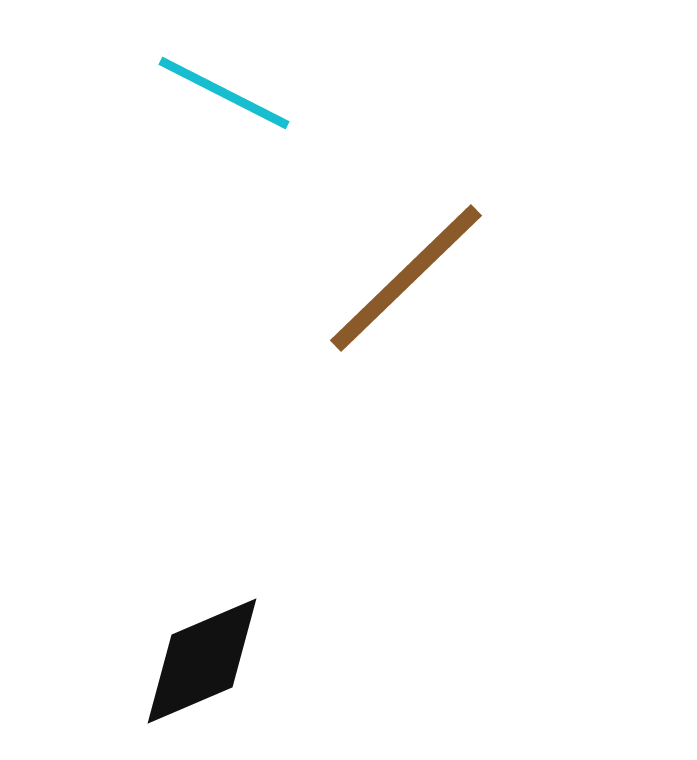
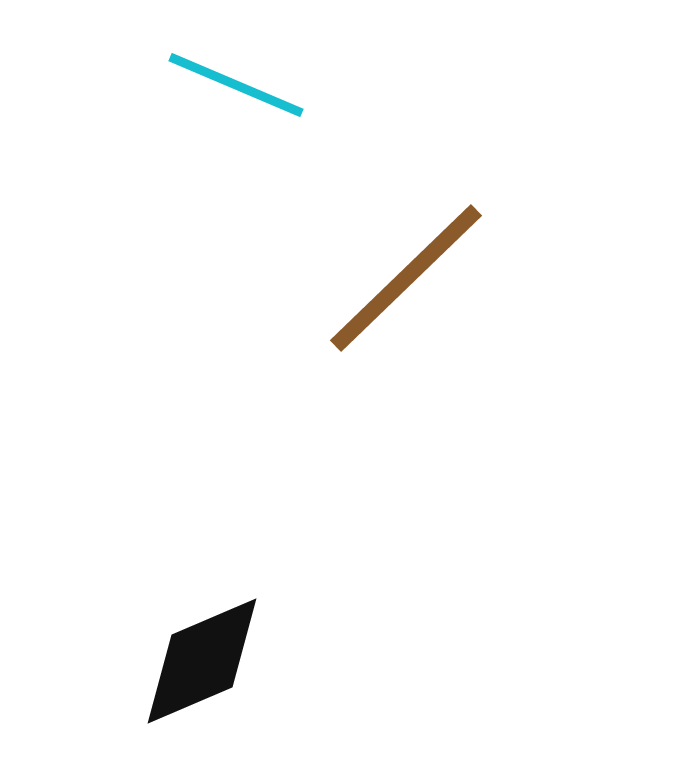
cyan line: moved 12 px right, 8 px up; rotated 4 degrees counterclockwise
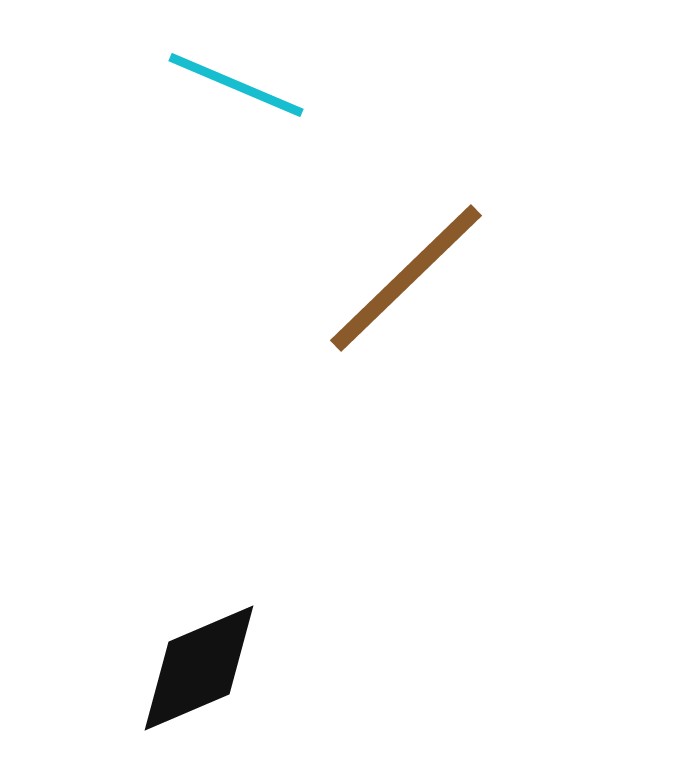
black diamond: moved 3 px left, 7 px down
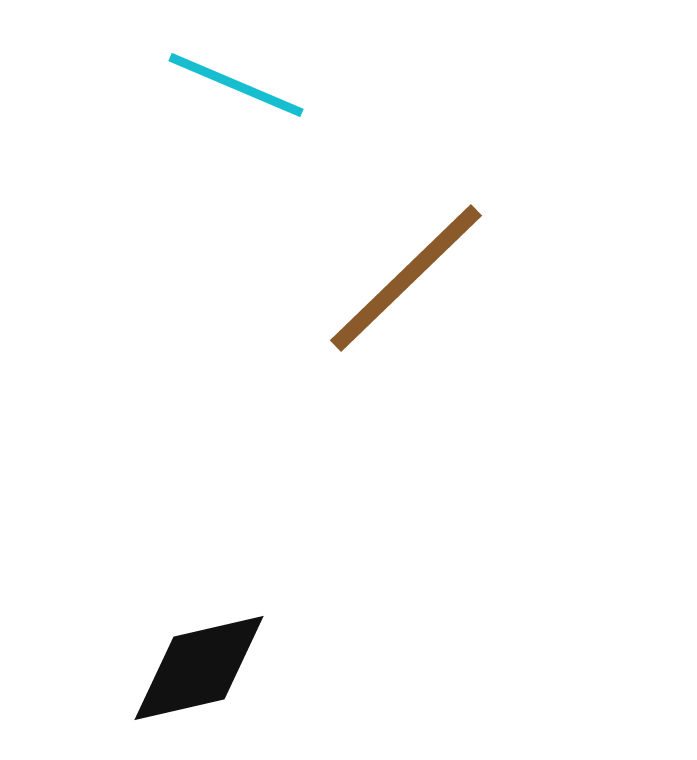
black diamond: rotated 10 degrees clockwise
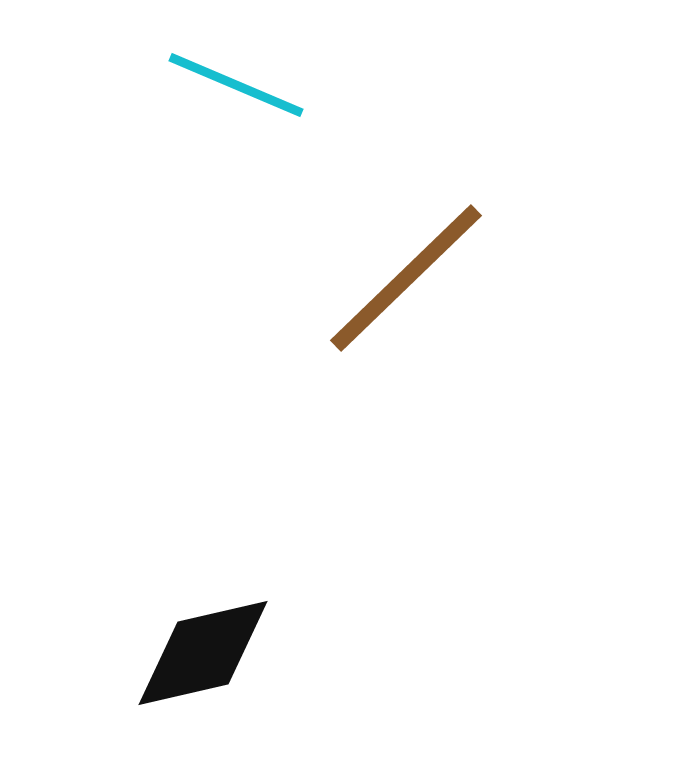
black diamond: moved 4 px right, 15 px up
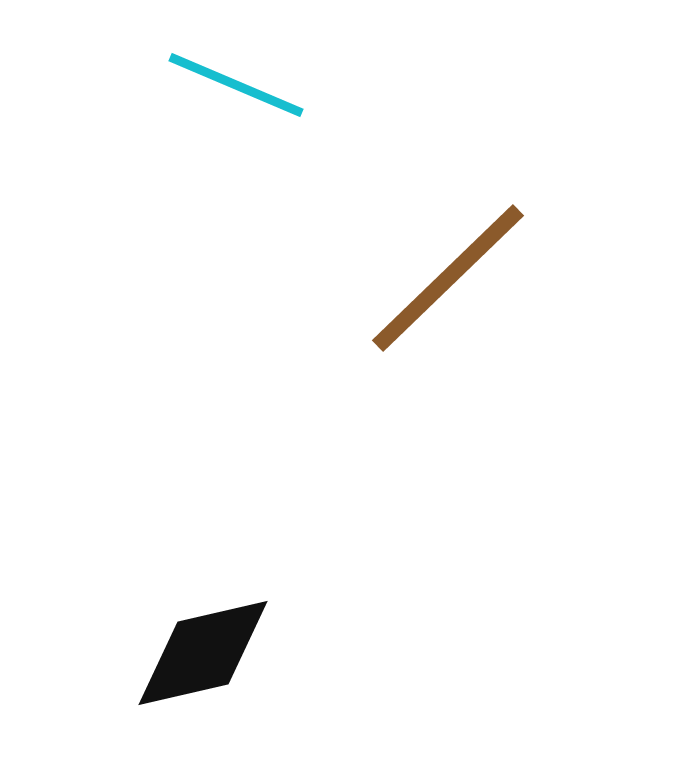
brown line: moved 42 px right
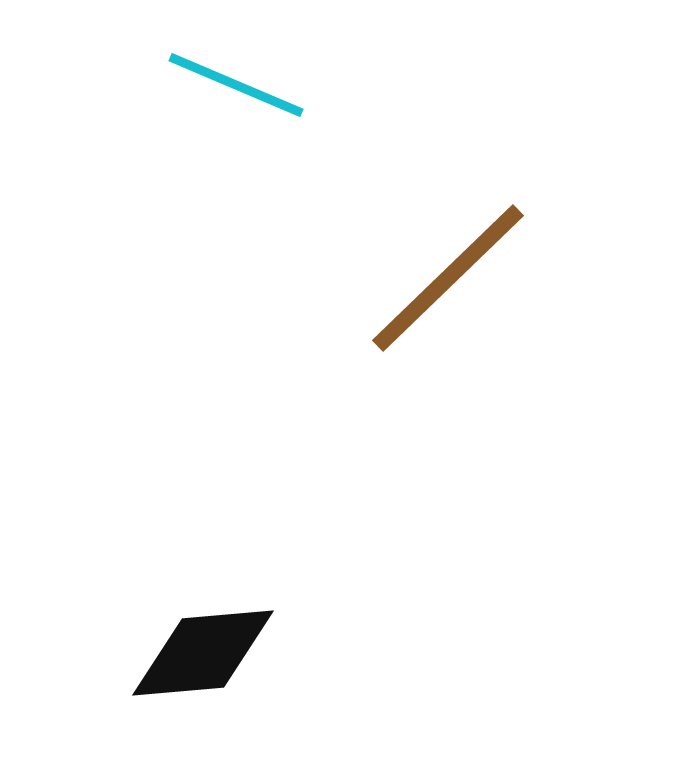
black diamond: rotated 8 degrees clockwise
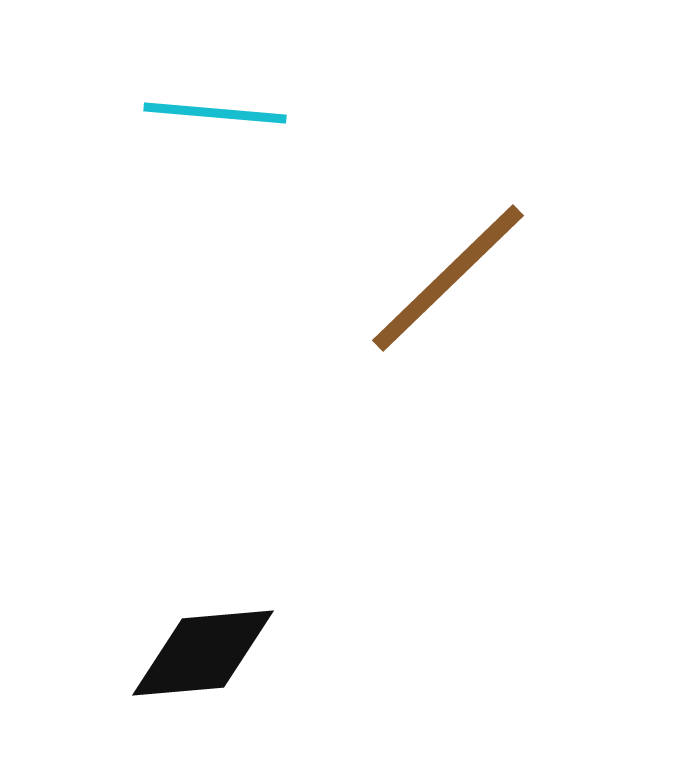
cyan line: moved 21 px left, 28 px down; rotated 18 degrees counterclockwise
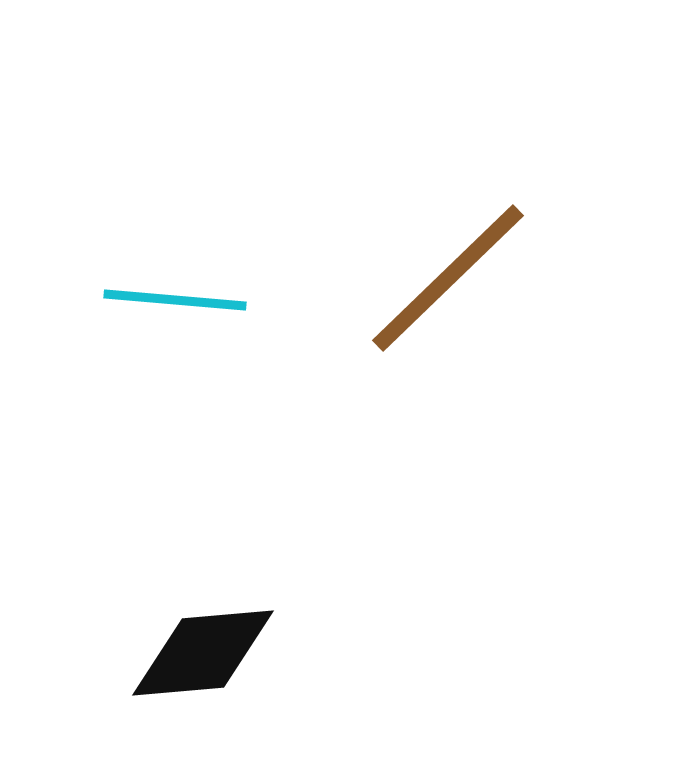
cyan line: moved 40 px left, 187 px down
